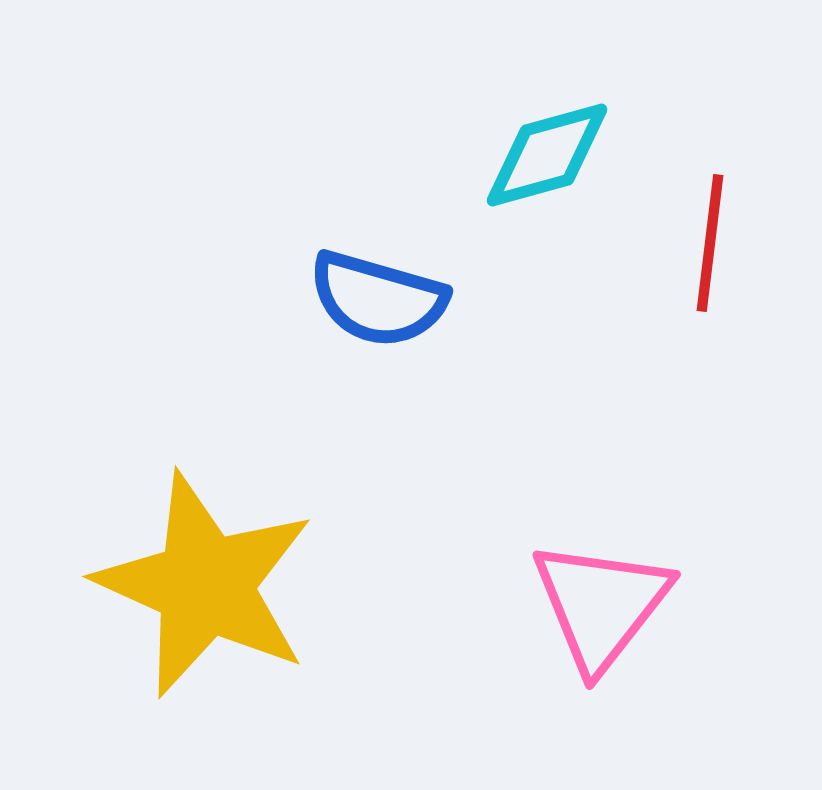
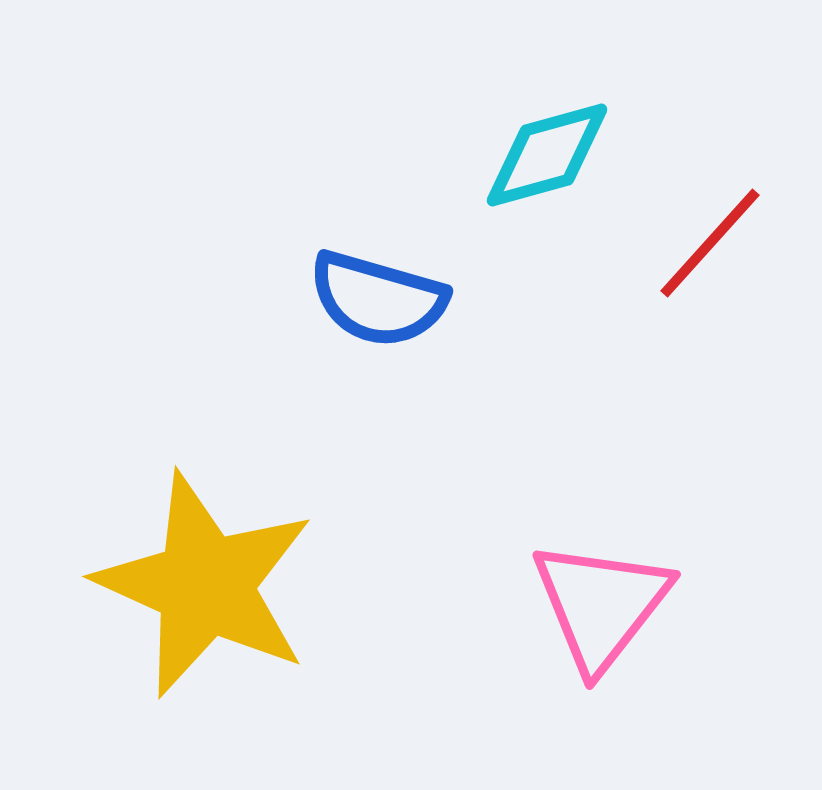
red line: rotated 35 degrees clockwise
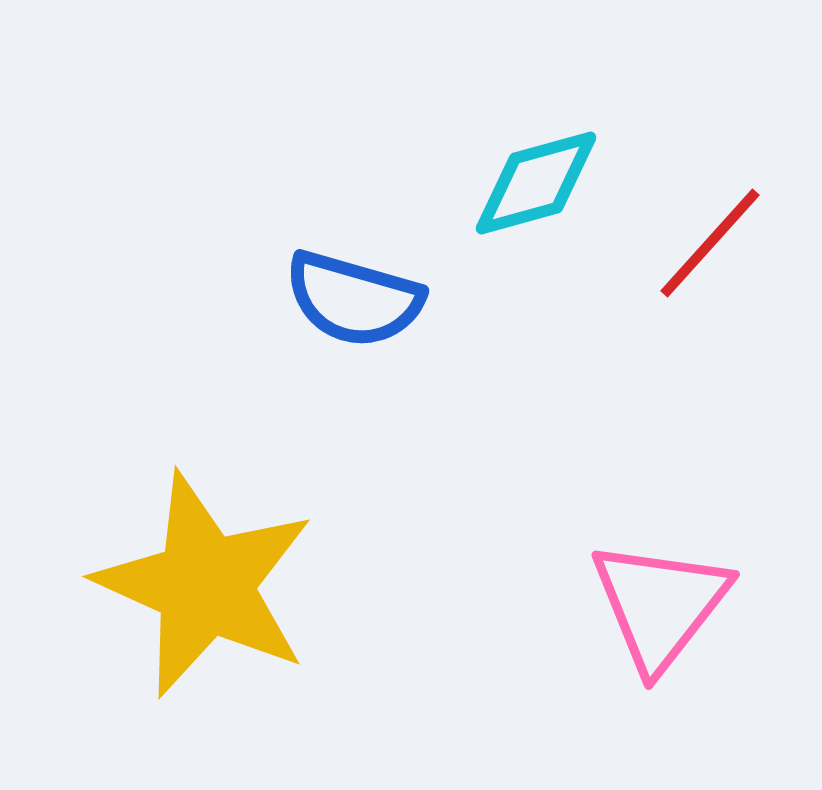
cyan diamond: moved 11 px left, 28 px down
blue semicircle: moved 24 px left
pink triangle: moved 59 px right
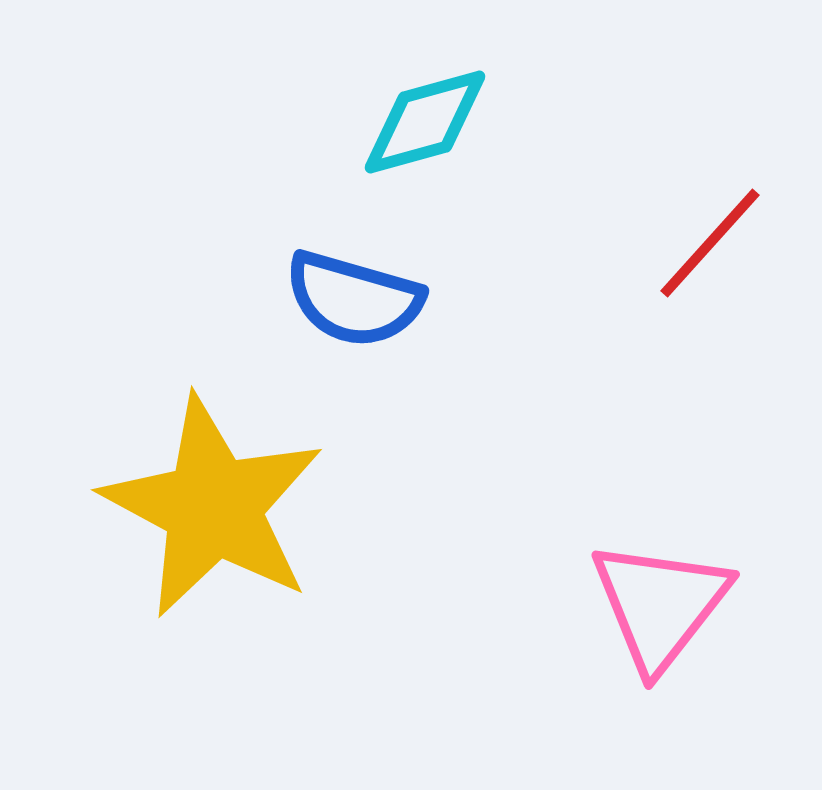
cyan diamond: moved 111 px left, 61 px up
yellow star: moved 8 px right, 78 px up; rotated 4 degrees clockwise
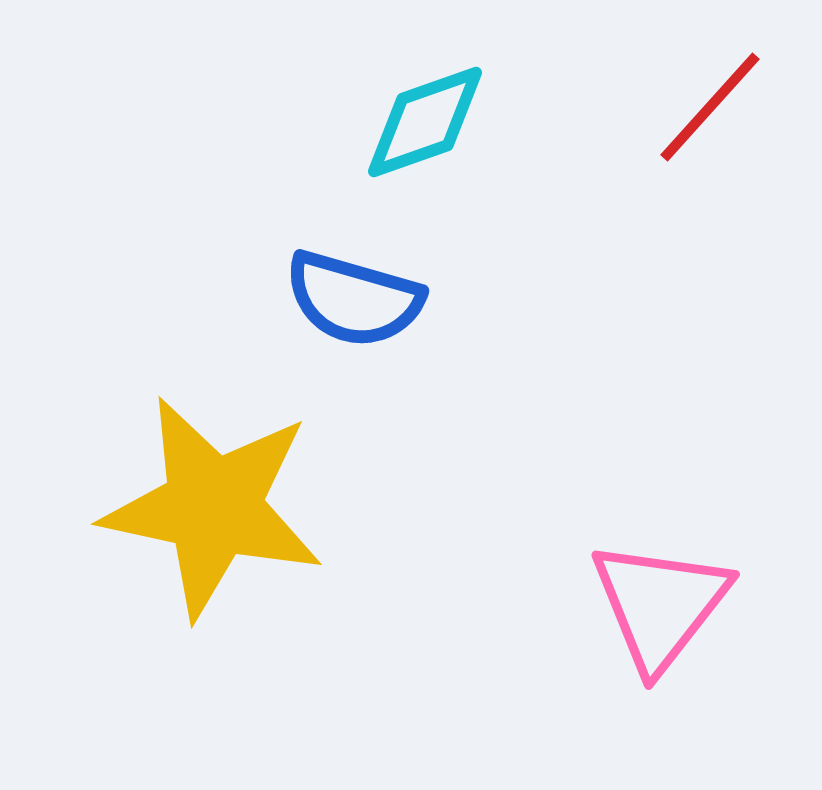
cyan diamond: rotated 4 degrees counterclockwise
red line: moved 136 px up
yellow star: rotated 16 degrees counterclockwise
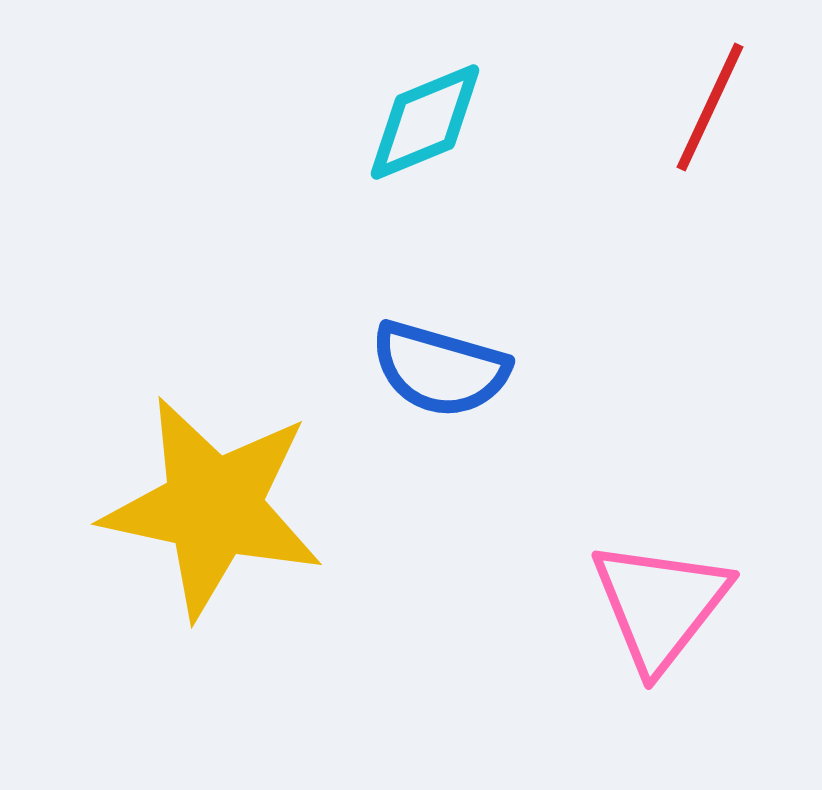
red line: rotated 17 degrees counterclockwise
cyan diamond: rotated 3 degrees counterclockwise
blue semicircle: moved 86 px right, 70 px down
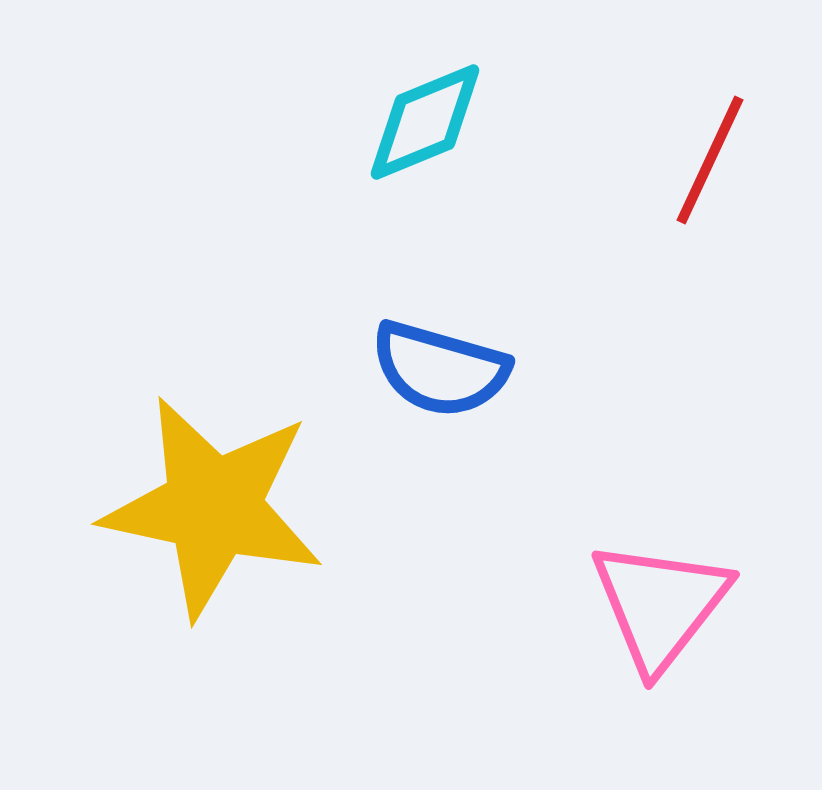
red line: moved 53 px down
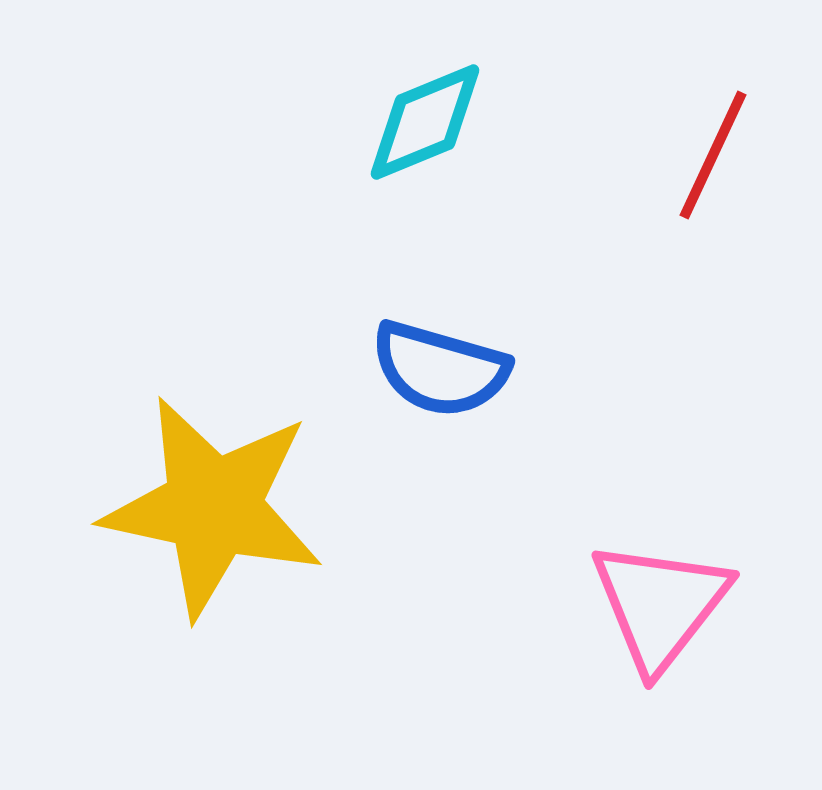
red line: moved 3 px right, 5 px up
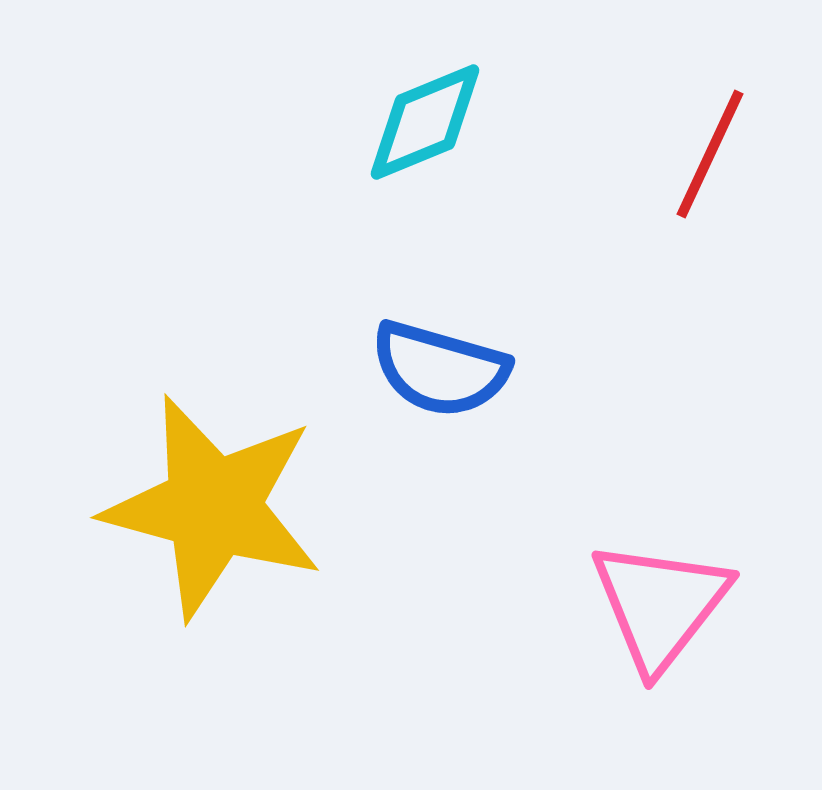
red line: moved 3 px left, 1 px up
yellow star: rotated 3 degrees clockwise
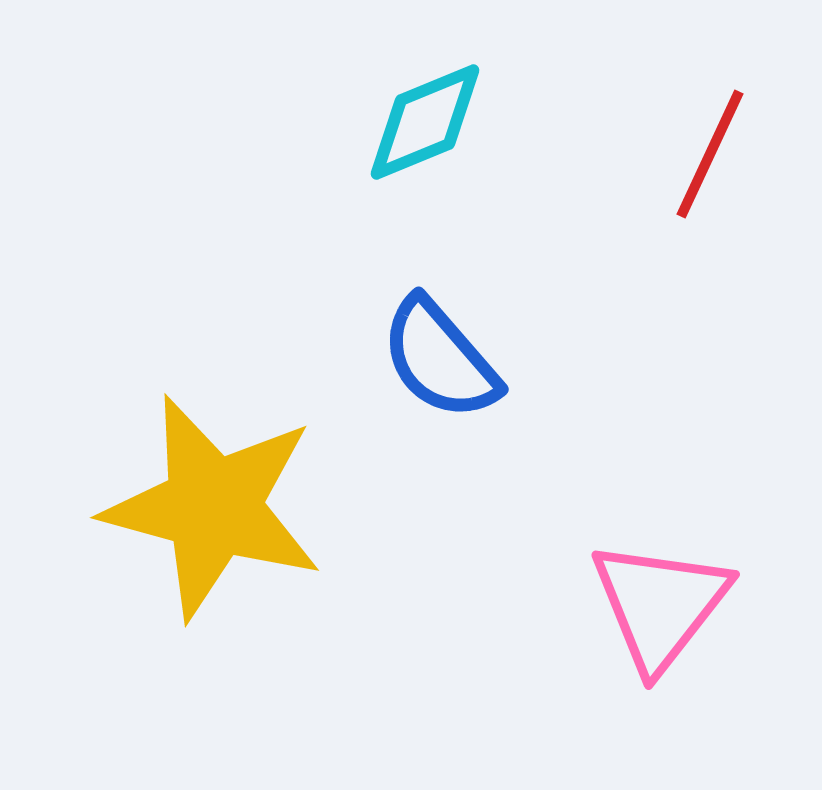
blue semicircle: moved 10 px up; rotated 33 degrees clockwise
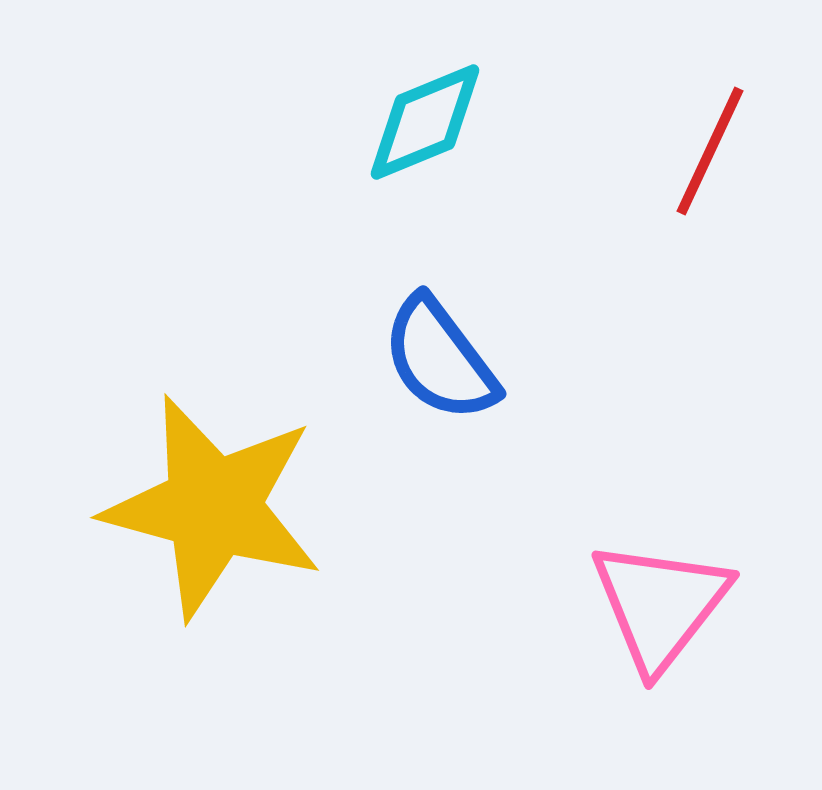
red line: moved 3 px up
blue semicircle: rotated 4 degrees clockwise
